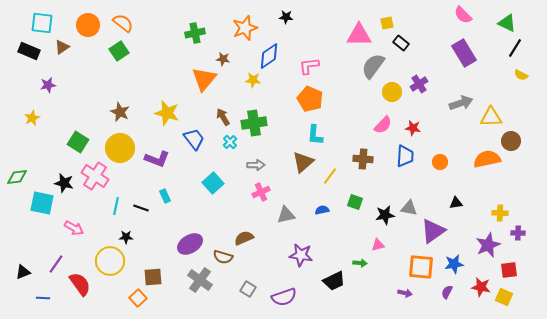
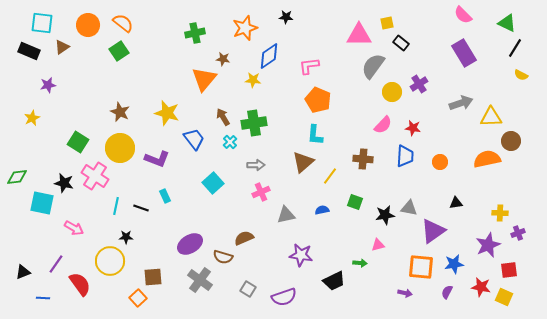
orange pentagon at (310, 99): moved 8 px right, 1 px down
purple cross at (518, 233): rotated 24 degrees counterclockwise
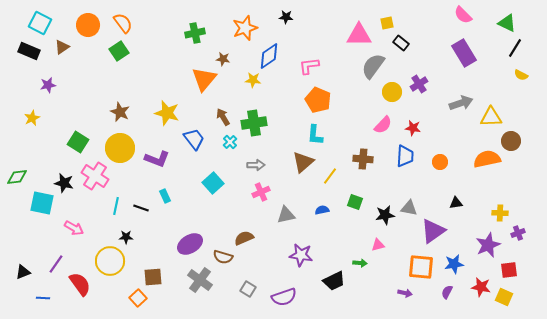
cyan square at (42, 23): moved 2 px left; rotated 20 degrees clockwise
orange semicircle at (123, 23): rotated 15 degrees clockwise
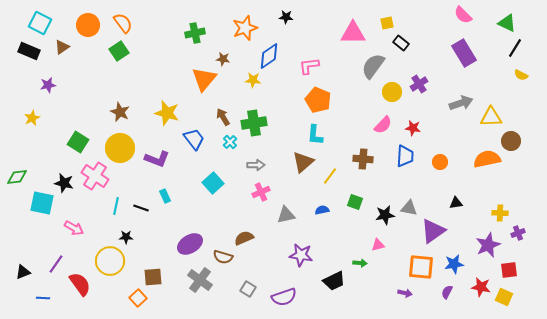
pink triangle at (359, 35): moved 6 px left, 2 px up
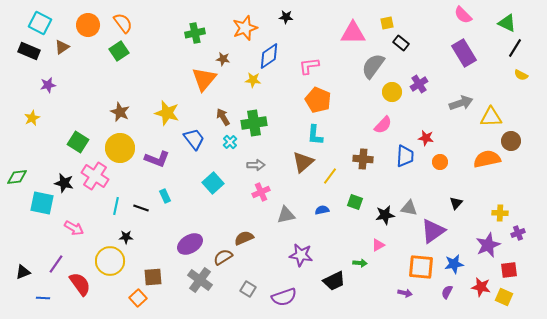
red star at (413, 128): moved 13 px right, 10 px down
black triangle at (456, 203): rotated 40 degrees counterclockwise
pink triangle at (378, 245): rotated 16 degrees counterclockwise
brown semicircle at (223, 257): rotated 132 degrees clockwise
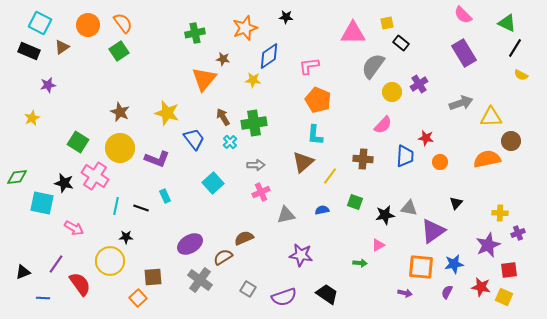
black trapezoid at (334, 281): moved 7 px left, 13 px down; rotated 120 degrees counterclockwise
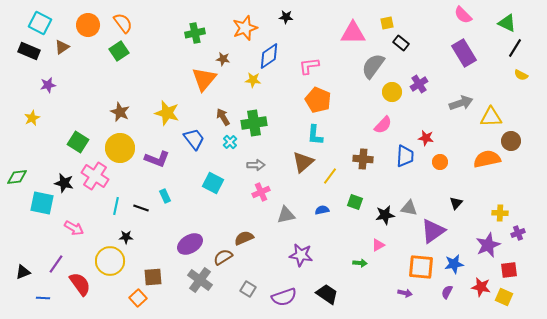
cyan square at (213, 183): rotated 20 degrees counterclockwise
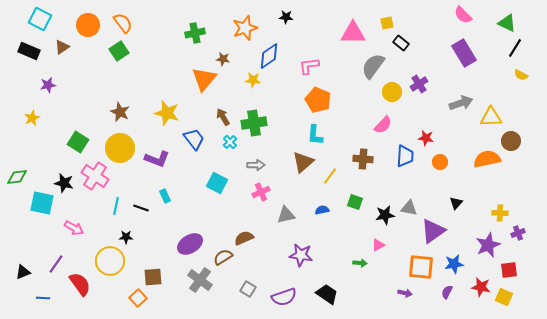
cyan square at (40, 23): moved 4 px up
cyan square at (213, 183): moved 4 px right
